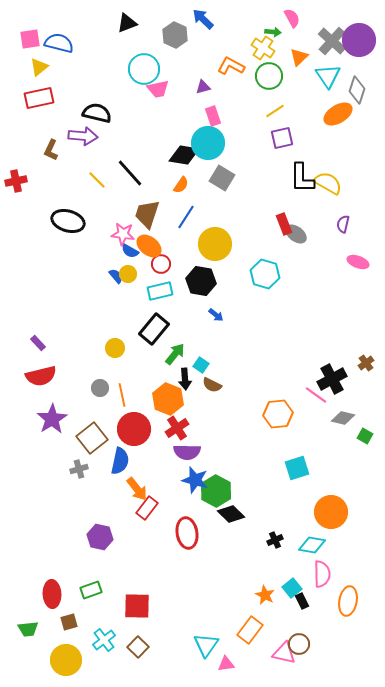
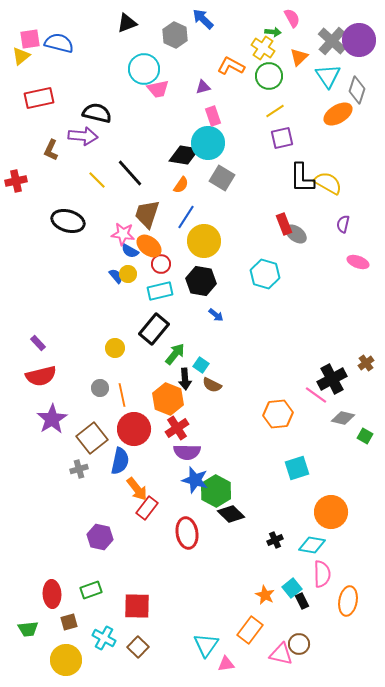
yellow triangle at (39, 67): moved 18 px left, 11 px up
yellow circle at (215, 244): moved 11 px left, 3 px up
cyan cross at (104, 640): moved 2 px up; rotated 25 degrees counterclockwise
pink triangle at (284, 653): moved 3 px left, 1 px down
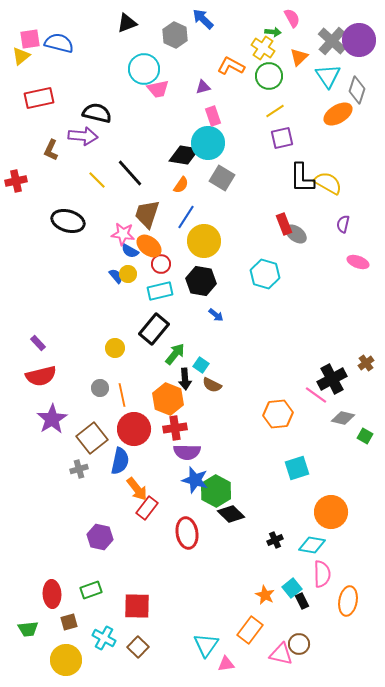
red cross at (177, 428): moved 2 px left; rotated 25 degrees clockwise
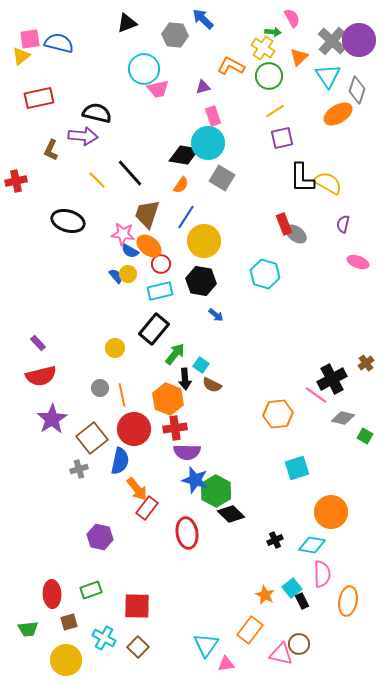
gray hexagon at (175, 35): rotated 20 degrees counterclockwise
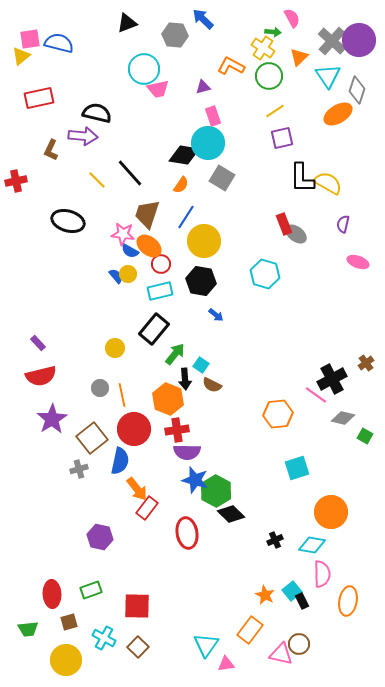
red cross at (175, 428): moved 2 px right, 2 px down
cyan square at (292, 588): moved 3 px down
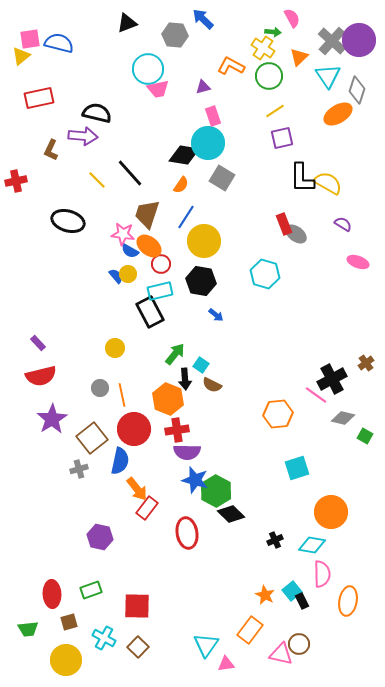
cyan circle at (144, 69): moved 4 px right
purple semicircle at (343, 224): rotated 108 degrees clockwise
black rectangle at (154, 329): moved 4 px left, 17 px up; rotated 68 degrees counterclockwise
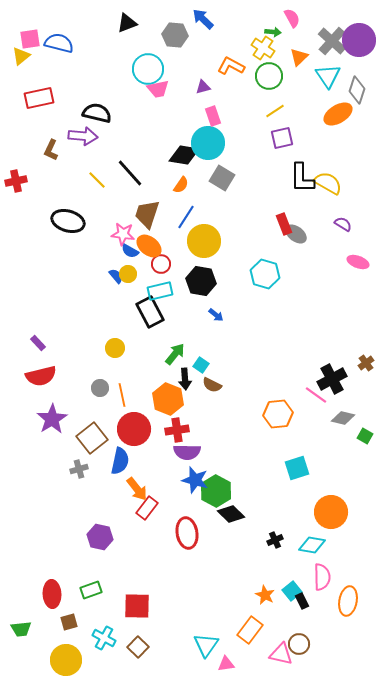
pink semicircle at (322, 574): moved 3 px down
green trapezoid at (28, 629): moved 7 px left
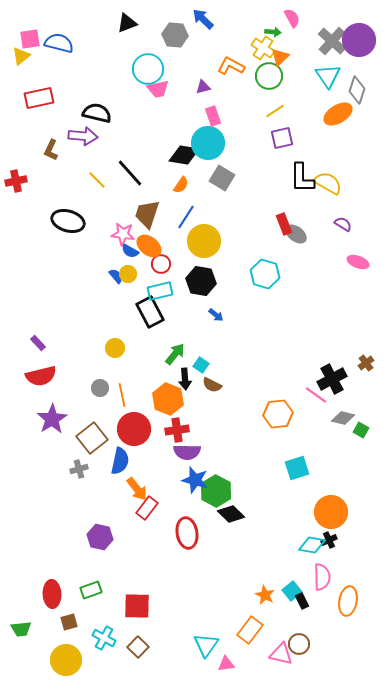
orange triangle at (299, 57): moved 19 px left
green square at (365, 436): moved 4 px left, 6 px up
black cross at (275, 540): moved 54 px right
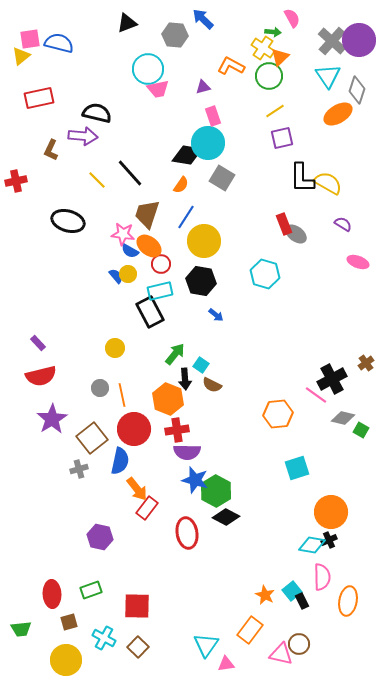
black diamond at (184, 155): moved 3 px right
black diamond at (231, 514): moved 5 px left, 3 px down; rotated 16 degrees counterclockwise
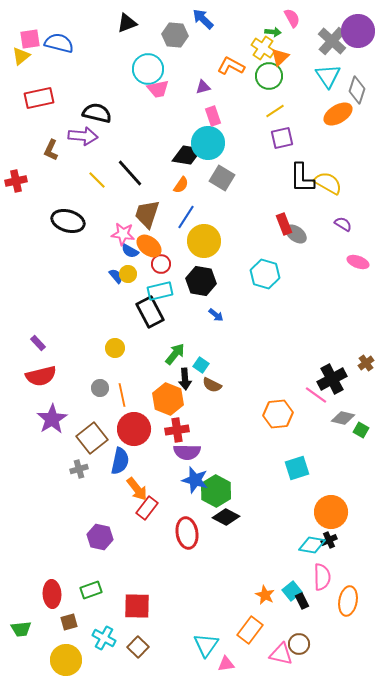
purple circle at (359, 40): moved 1 px left, 9 px up
